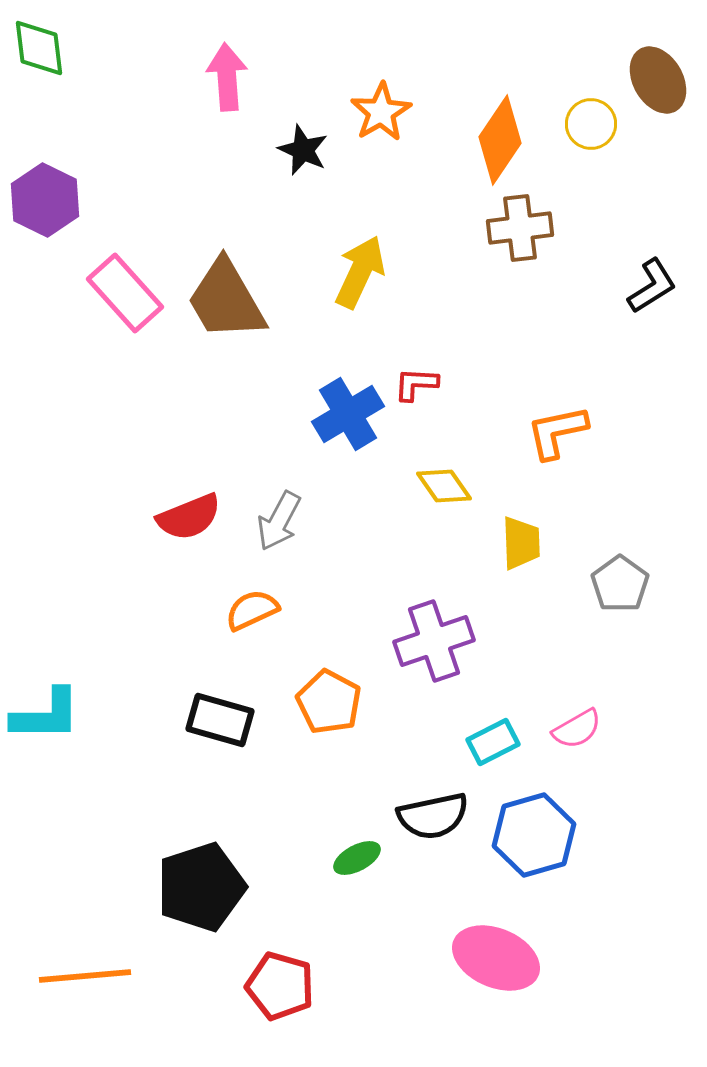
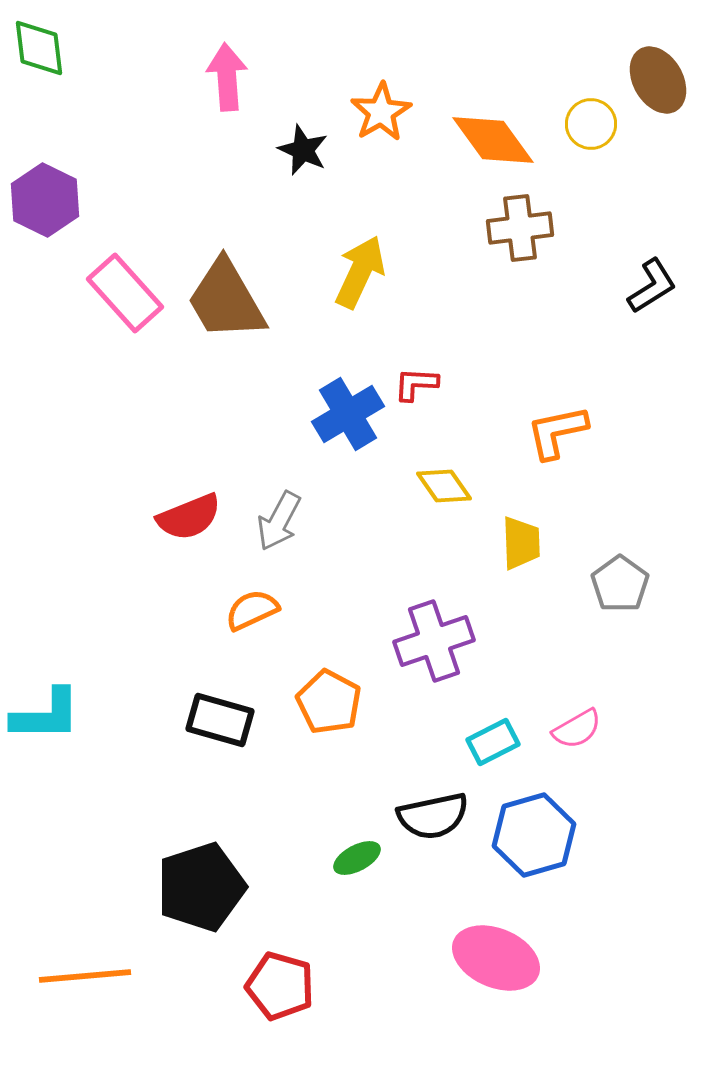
orange diamond: moved 7 px left; rotated 70 degrees counterclockwise
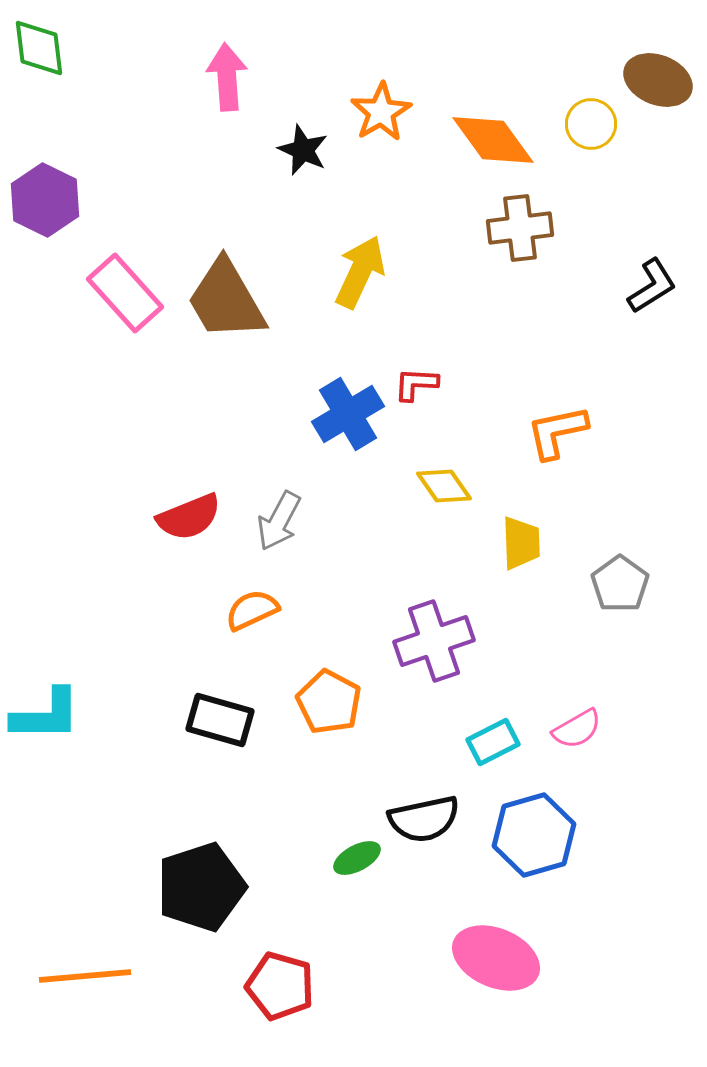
brown ellipse: rotated 38 degrees counterclockwise
black semicircle: moved 9 px left, 3 px down
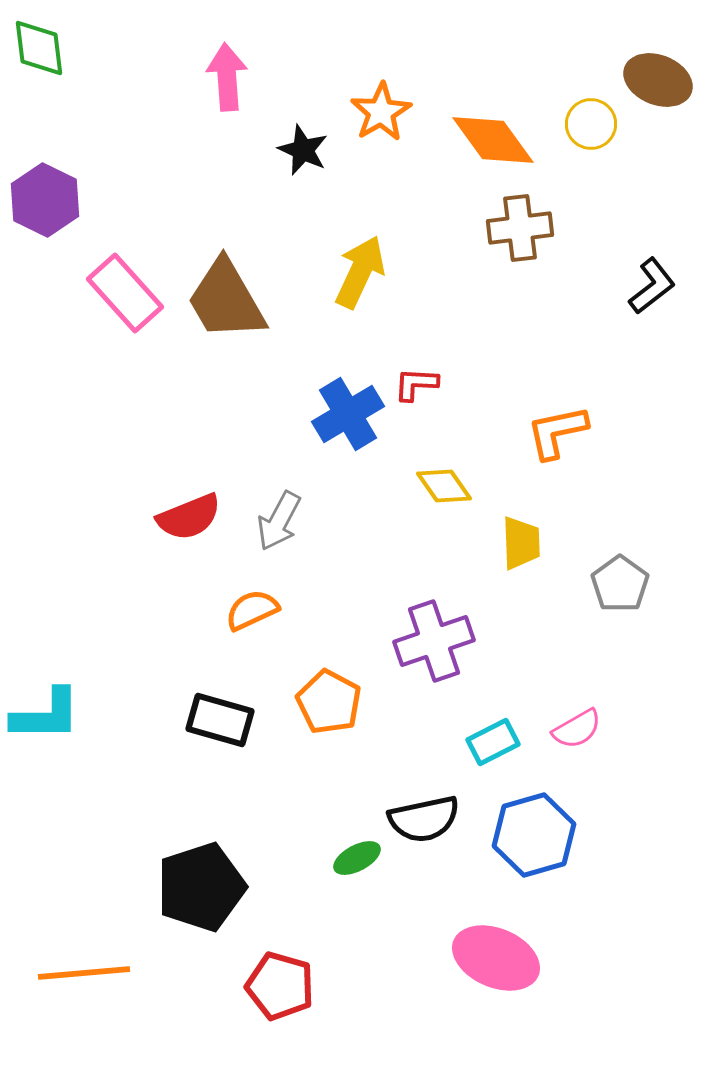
black L-shape: rotated 6 degrees counterclockwise
orange line: moved 1 px left, 3 px up
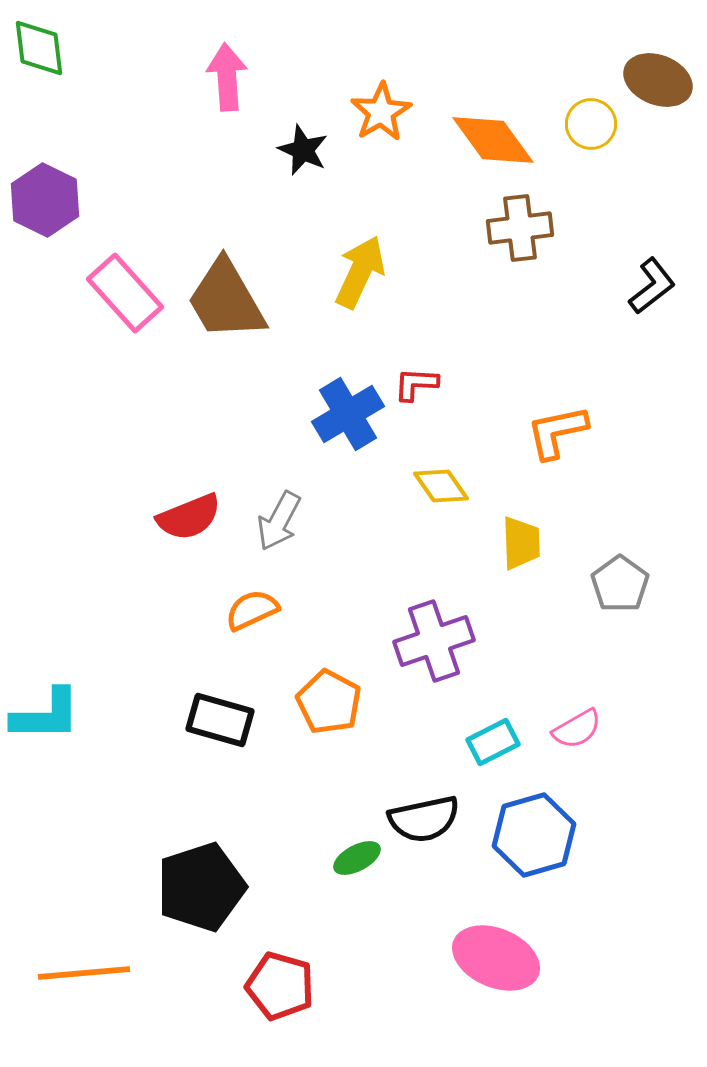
yellow diamond: moved 3 px left
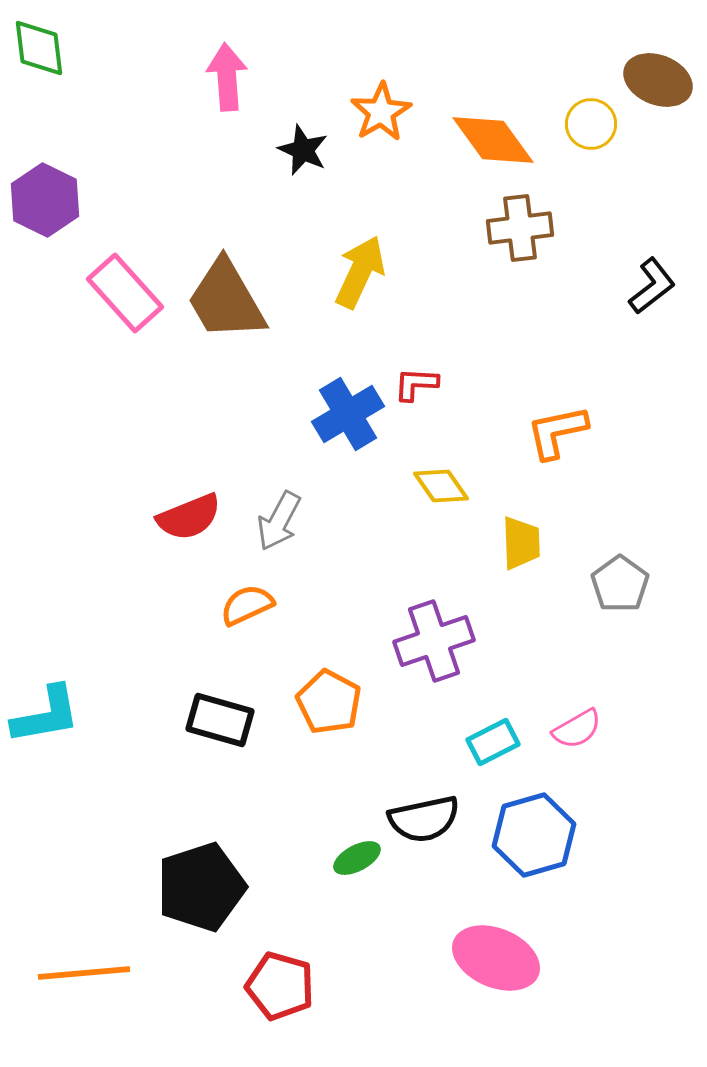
orange semicircle: moved 5 px left, 5 px up
cyan L-shape: rotated 10 degrees counterclockwise
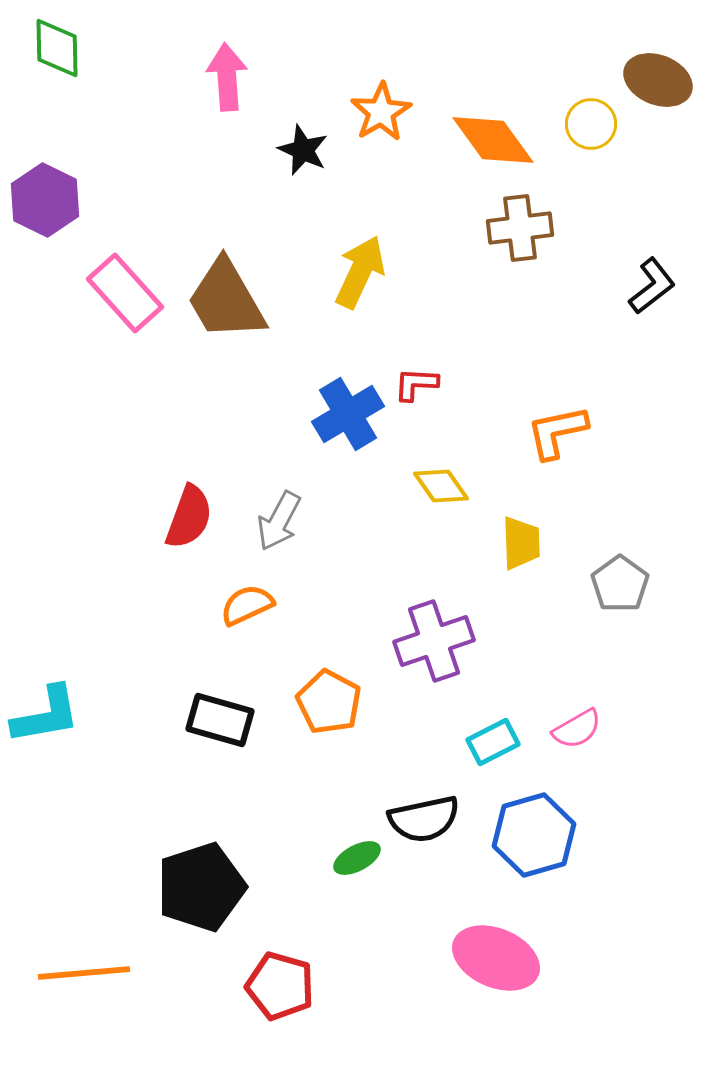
green diamond: moved 18 px right; rotated 6 degrees clockwise
red semicircle: rotated 48 degrees counterclockwise
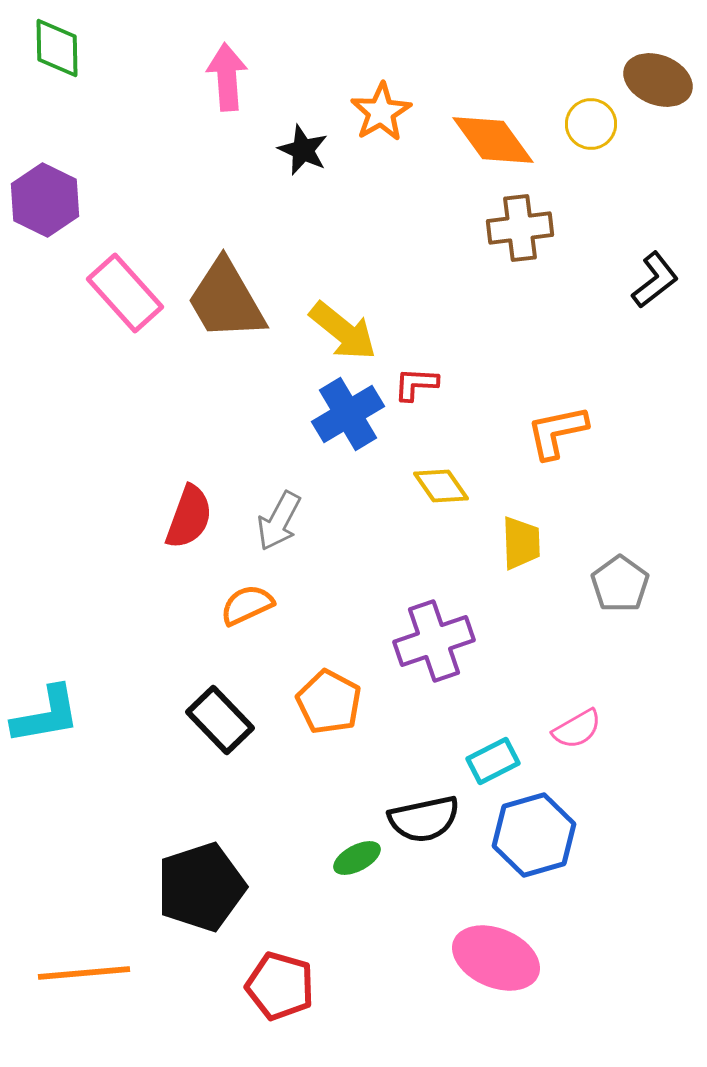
yellow arrow: moved 17 px left, 59 px down; rotated 104 degrees clockwise
black L-shape: moved 3 px right, 6 px up
black rectangle: rotated 30 degrees clockwise
cyan rectangle: moved 19 px down
